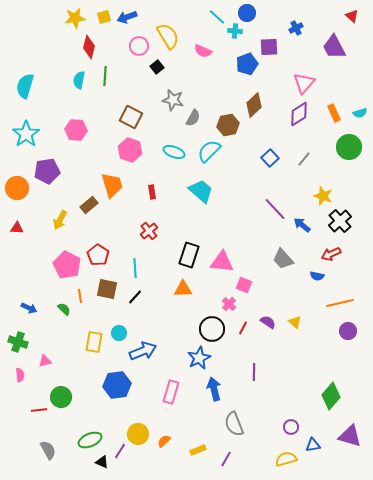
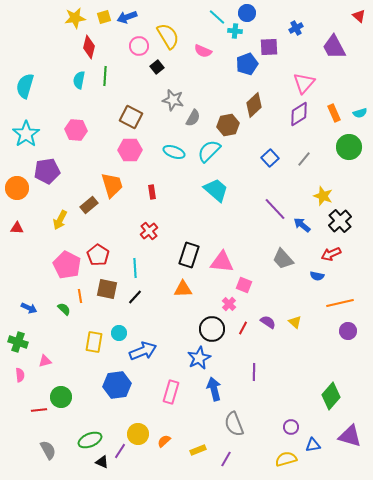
red triangle at (352, 16): moved 7 px right
pink hexagon at (130, 150): rotated 20 degrees counterclockwise
cyan trapezoid at (201, 191): moved 15 px right, 1 px up
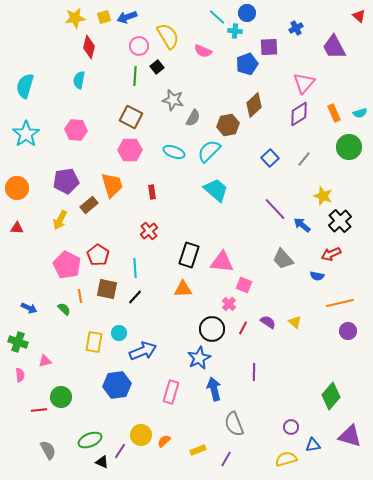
green line at (105, 76): moved 30 px right
purple pentagon at (47, 171): moved 19 px right, 10 px down
yellow circle at (138, 434): moved 3 px right, 1 px down
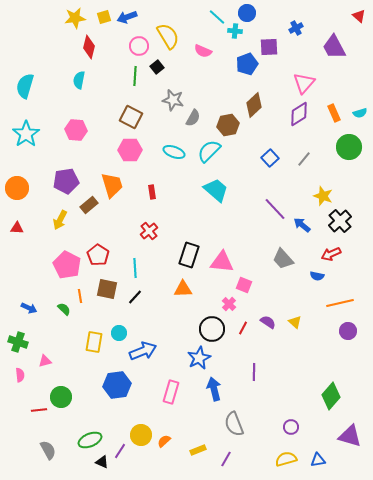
blue triangle at (313, 445): moved 5 px right, 15 px down
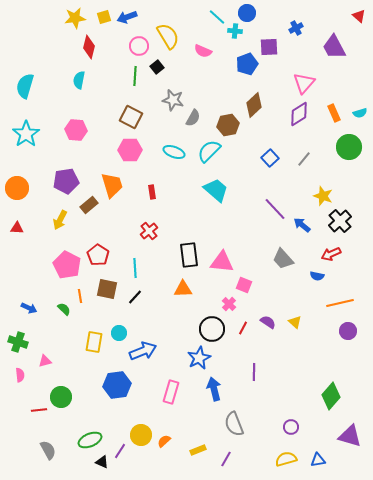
black rectangle at (189, 255): rotated 25 degrees counterclockwise
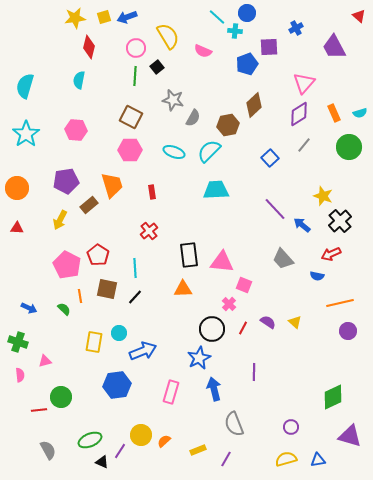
pink circle at (139, 46): moved 3 px left, 2 px down
gray line at (304, 159): moved 14 px up
cyan trapezoid at (216, 190): rotated 44 degrees counterclockwise
green diamond at (331, 396): moved 2 px right, 1 px down; rotated 24 degrees clockwise
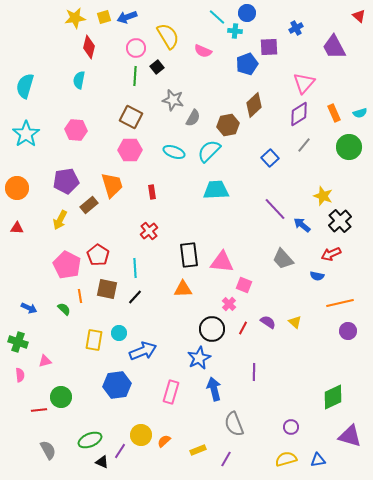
yellow rectangle at (94, 342): moved 2 px up
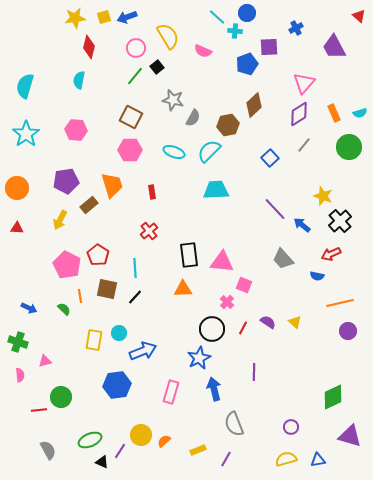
green line at (135, 76): rotated 36 degrees clockwise
pink cross at (229, 304): moved 2 px left, 2 px up
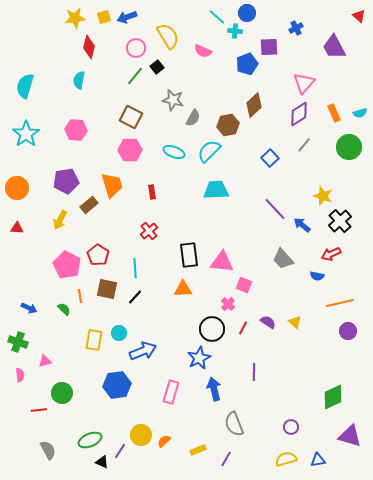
pink cross at (227, 302): moved 1 px right, 2 px down
green circle at (61, 397): moved 1 px right, 4 px up
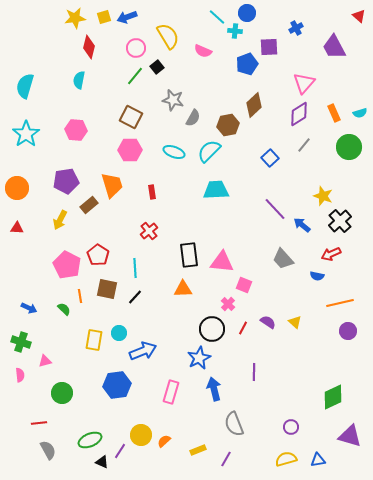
green cross at (18, 342): moved 3 px right
red line at (39, 410): moved 13 px down
